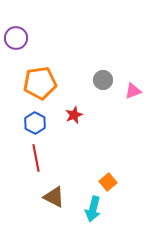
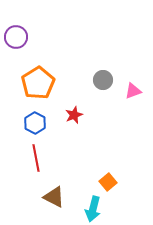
purple circle: moved 1 px up
orange pentagon: moved 2 px left; rotated 24 degrees counterclockwise
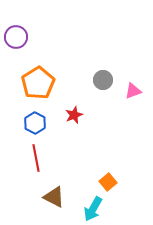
cyan arrow: rotated 15 degrees clockwise
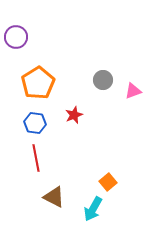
blue hexagon: rotated 20 degrees counterclockwise
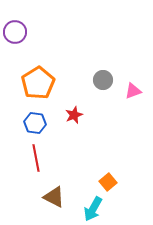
purple circle: moved 1 px left, 5 px up
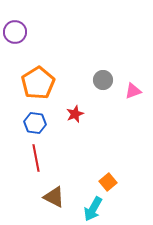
red star: moved 1 px right, 1 px up
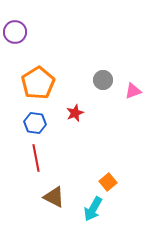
red star: moved 1 px up
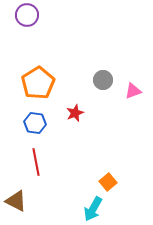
purple circle: moved 12 px right, 17 px up
red line: moved 4 px down
brown triangle: moved 38 px left, 4 px down
